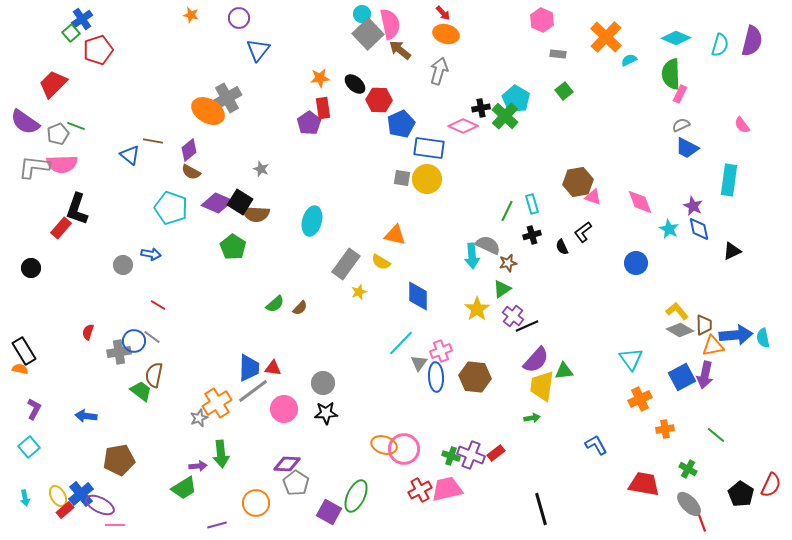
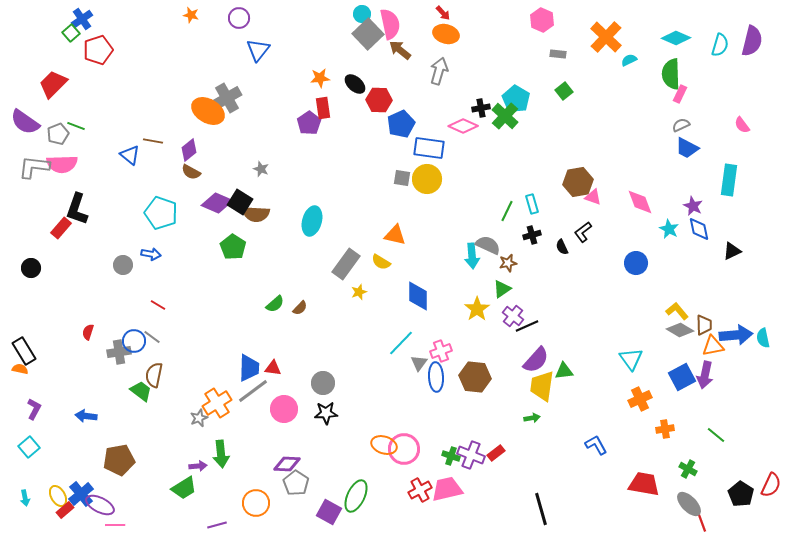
cyan pentagon at (171, 208): moved 10 px left, 5 px down
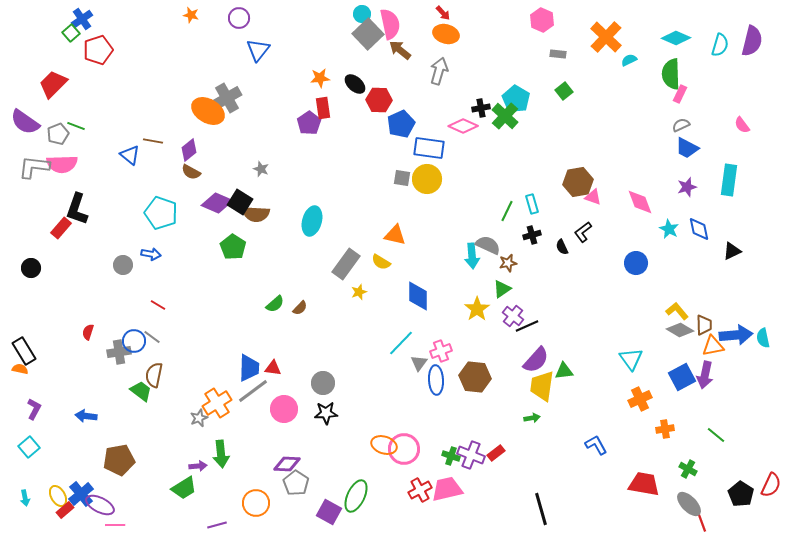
purple star at (693, 206): moved 6 px left, 19 px up; rotated 30 degrees clockwise
blue ellipse at (436, 377): moved 3 px down
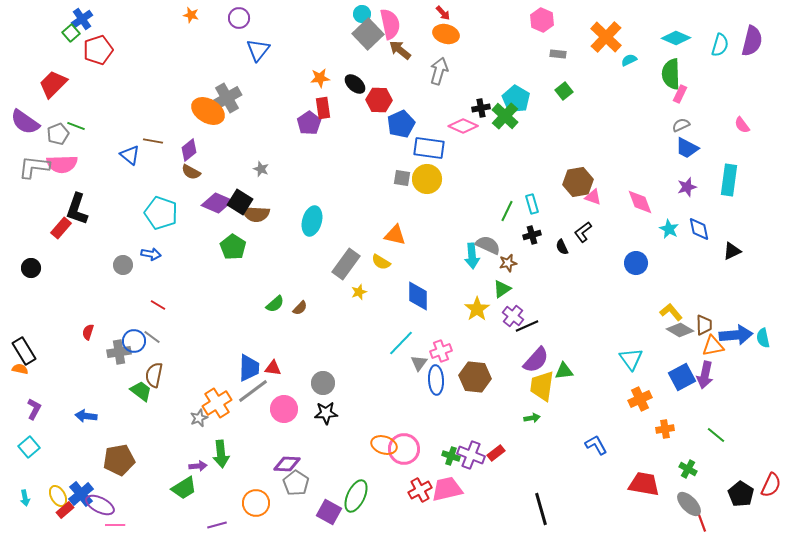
yellow L-shape at (677, 311): moved 6 px left, 1 px down
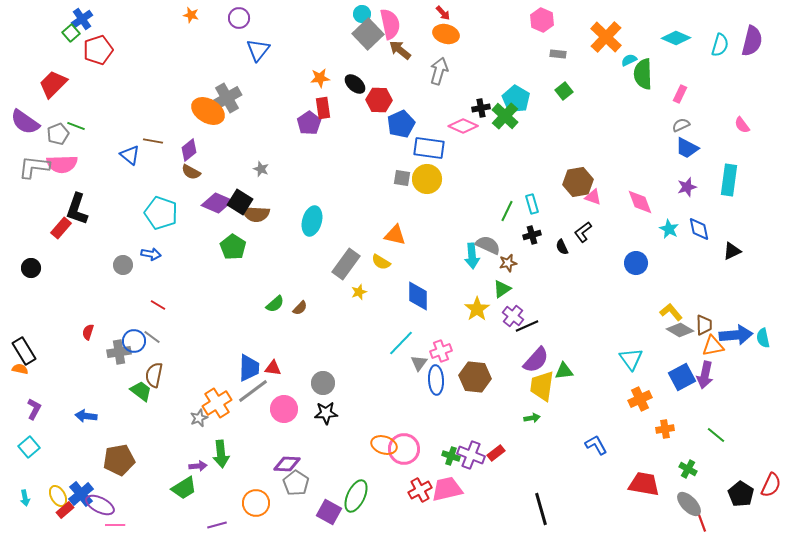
green semicircle at (671, 74): moved 28 px left
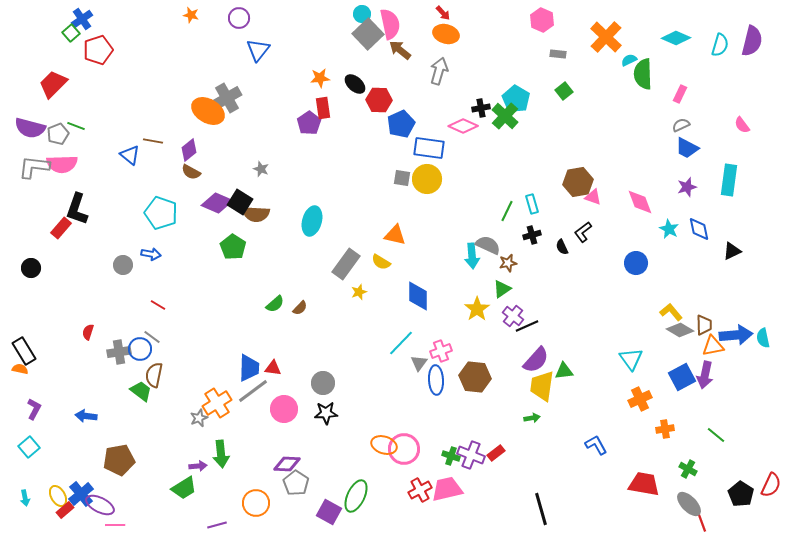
purple semicircle at (25, 122): moved 5 px right, 6 px down; rotated 20 degrees counterclockwise
blue circle at (134, 341): moved 6 px right, 8 px down
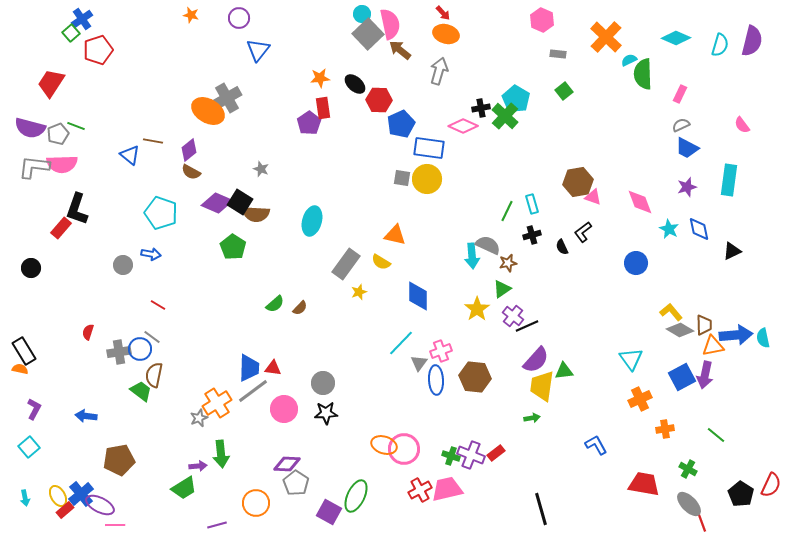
red trapezoid at (53, 84): moved 2 px left, 1 px up; rotated 12 degrees counterclockwise
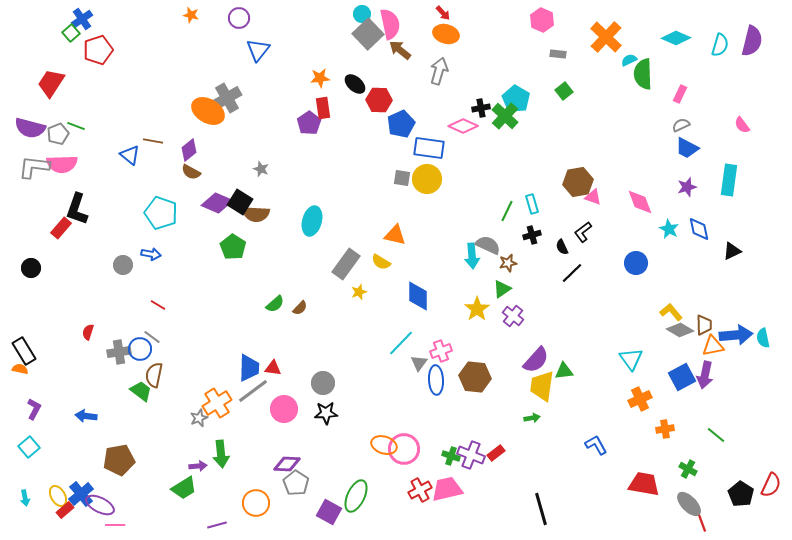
black line at (527, 326): moved 45 px right, 53 px up; rotated 20 degrees counterclockwise
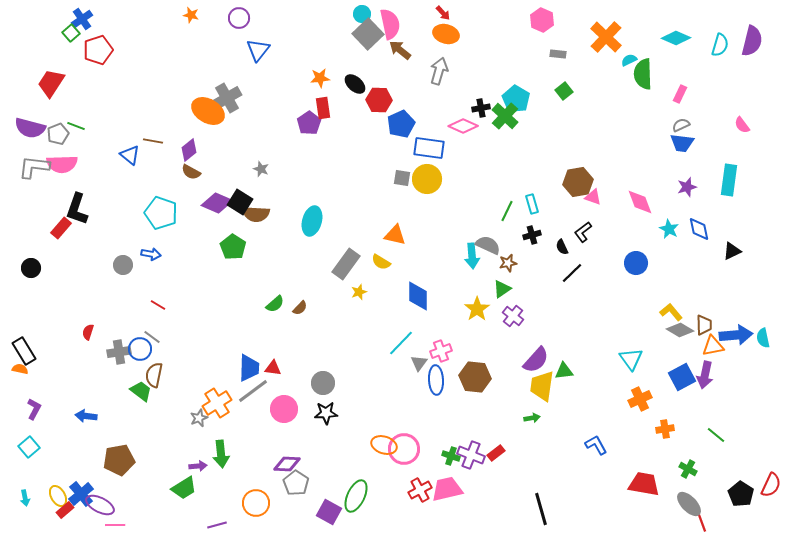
blue trapezoid at (687, 148): moved 5 px left, 5 px up; rotated 20 degrees counterclockwise
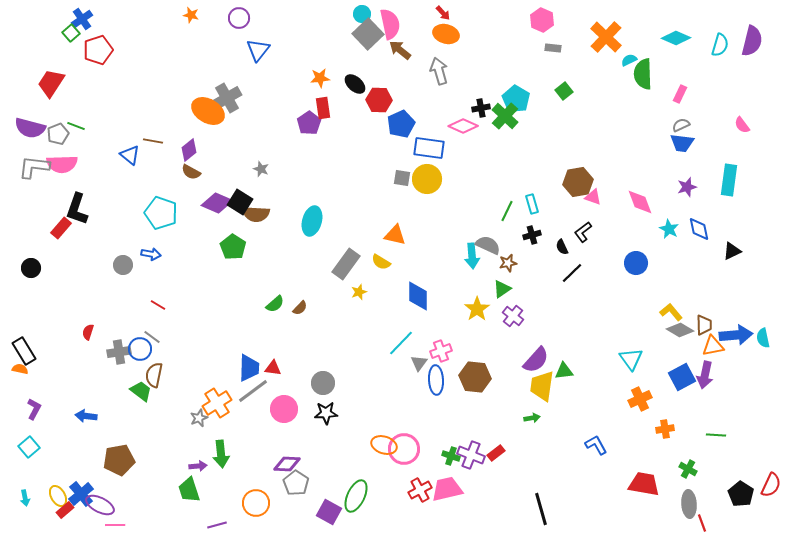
gray rectangle at (558, 54): moved 5 px left, 6 px up
gray arrow at (439, 71): rotated 32 degrees counterclockwise
green line at (716, 435): rotated 36 degrees counterclockwise
green trapezoid at (184, 488): moved 5 px right, 2 px down; rotated 104 degrees clockwise
gray ellipse at (689, 504): rotated 40 degrees clockwise
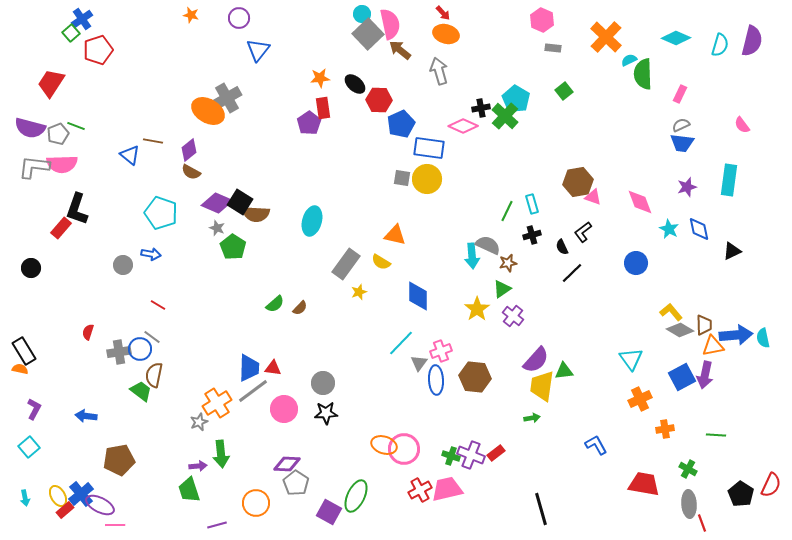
gray star at (261, 169): moved 44 px left, 59 px down
gray star at (199, 418): moved 4 px down
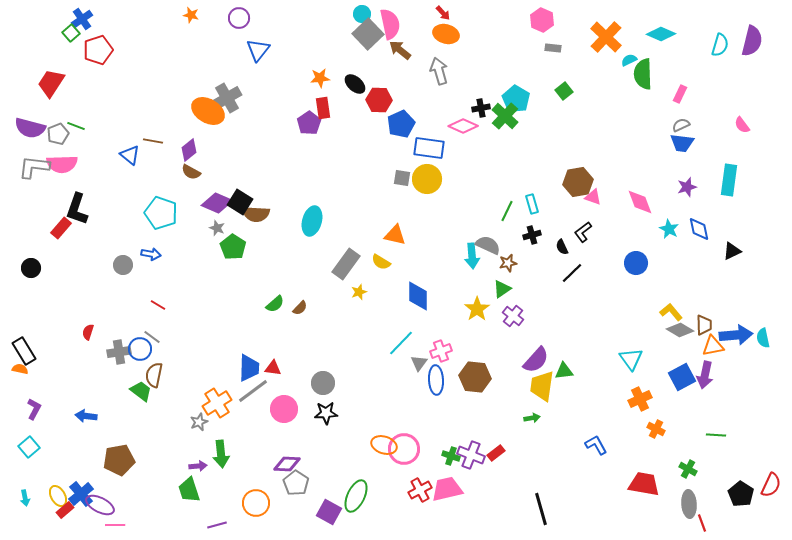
cyan diamond at (676, 38): moved 15 px left, 4 px up
orange cross at (665, 429): moved 9 px left; rotated 36 degrees clockwise
